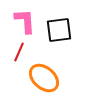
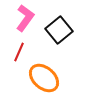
pink L-shape: moved 3 px up; rotated 40 degrees clockwise
black square: rotated 32 degrees counterclockwise
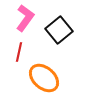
red line: rotated 12 degrees counterclockwise
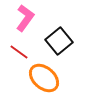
black square: moved 11 px down
red line: rotated 66 degrees counterclockwise
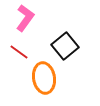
black square: moved 6 px right, 5 px down
orange ellipse: rotated 40 degrees clockwise
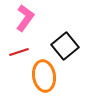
red line: rotated 54 degrees counterclockwise
orange ellipse: moved 2 px up
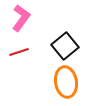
pink L-shape: moved 4 px left
orange ellipse: moved 22 px right, 6 px down
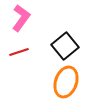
orange ellipse: rotated 28 degrees clockwise
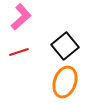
pink L-shape: moved 1 px up; rotated 12 degrees clockwise
orange ellipse: moved 1 px left
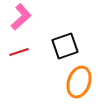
black square: rotated 20 degrees clockwise
orange ellipse: moved 14 px right
